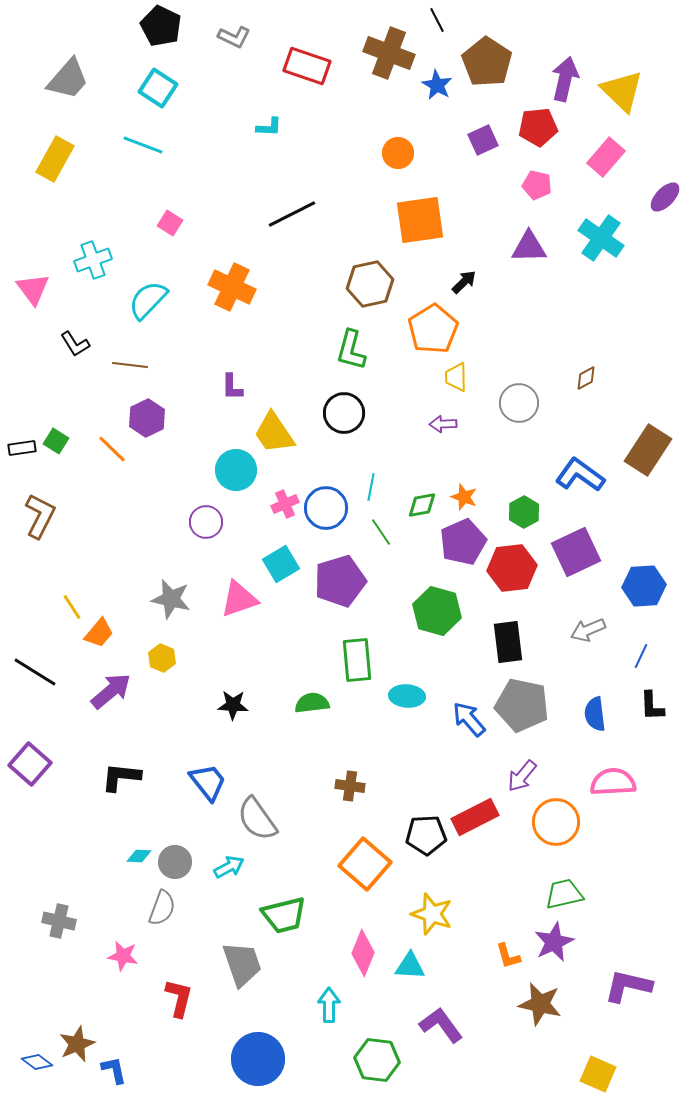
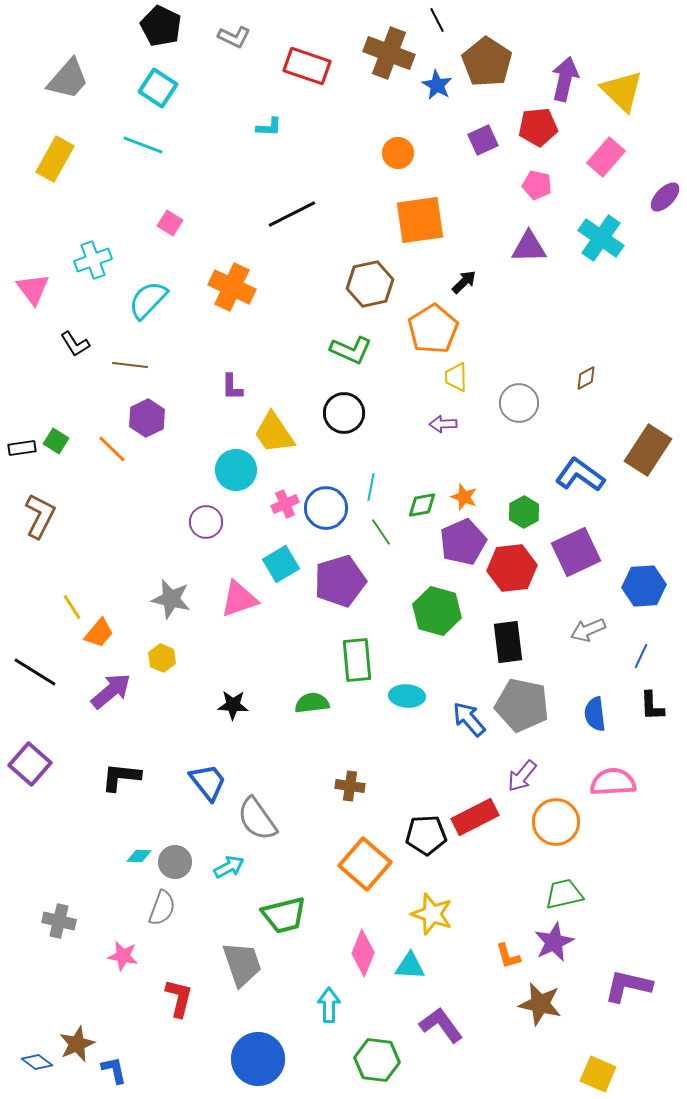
green L-shape at (351, 350): rotated 81 degrees counterclockwise
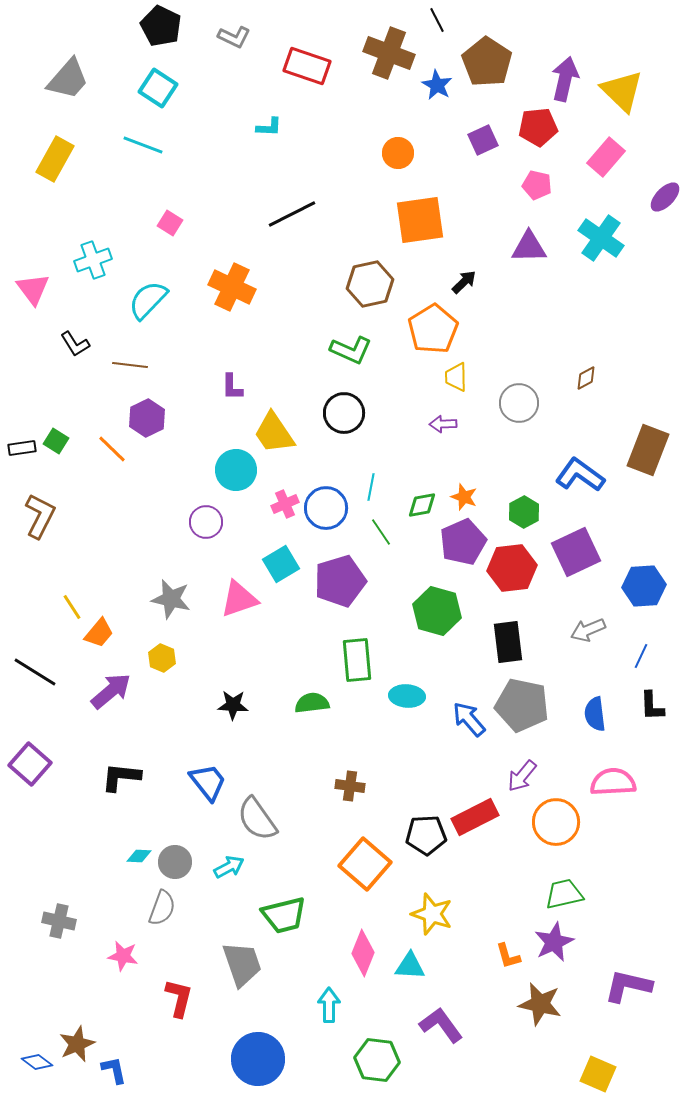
brown rectangle at (648, 450): rotated 12 degrees counterclockwise
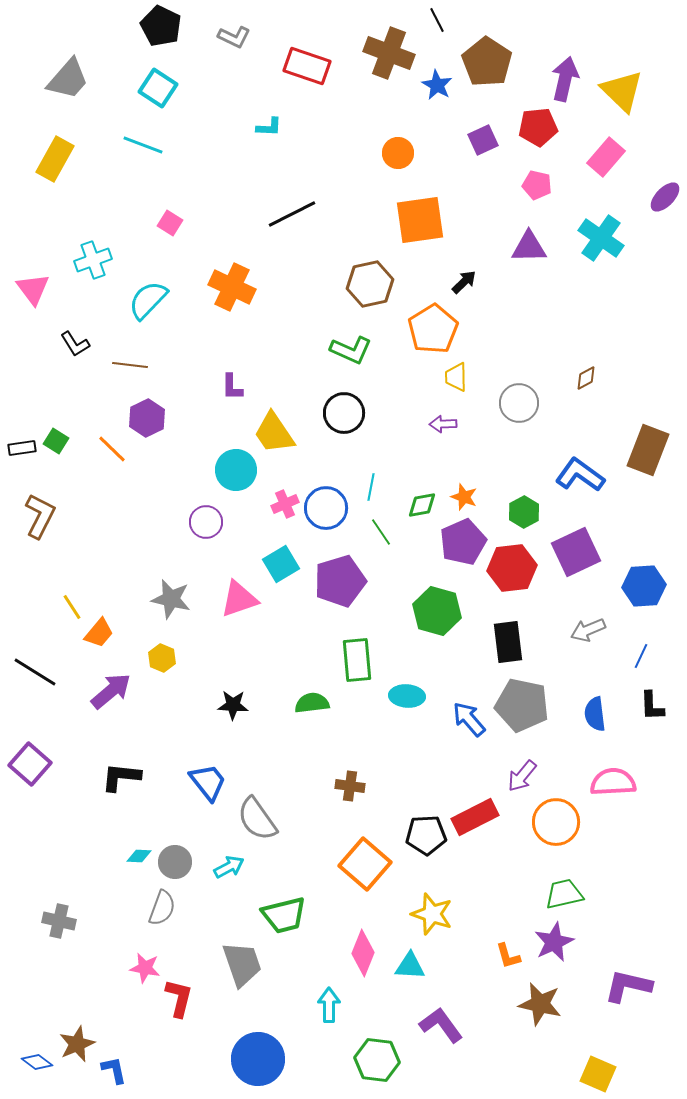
pink star at (123, 956): moved 22 px right, 12 px down
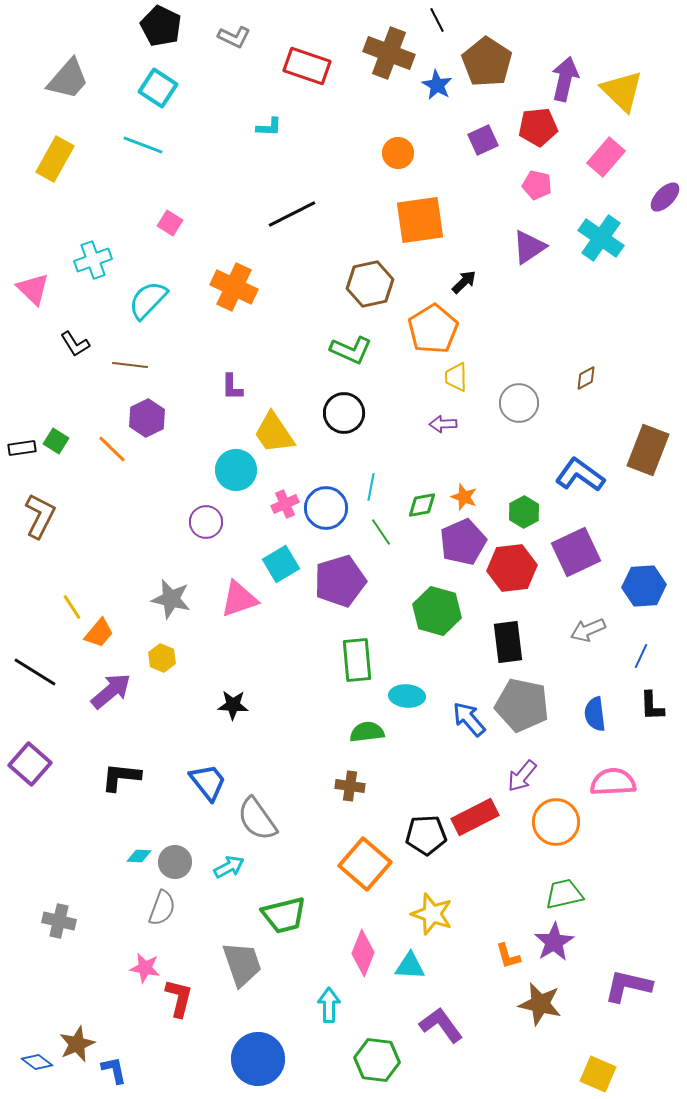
purple triangle at (529, 247): rotated 33 degrees counterclockwise
orange cross at (232, 287): moved 2 px right
pink triangle at (33, 289): rotated 9 degrees counterclockwise
green semicircle at (312, 703): moved 55 px right, 29 px down
purple star at (554, 942): rotated 6 degrees counterclockwise
